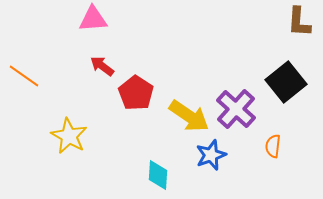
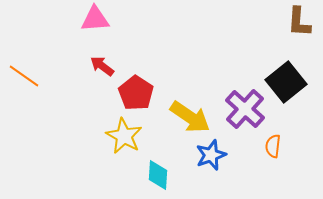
pink triangle: moved 2 px right
purple cross: moved 9 px right
yellow arrow: moved 1 px right, 1 px down
yellow star: moved 55 px right
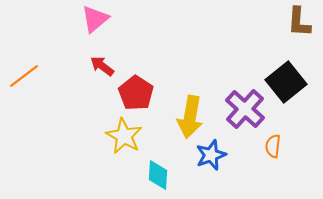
pink triangle: rotated 36 degrees counterclockwise
orange line: rotated 72 degrees counterclockwise
yellow arrow: rotated 66 degrees clockwise
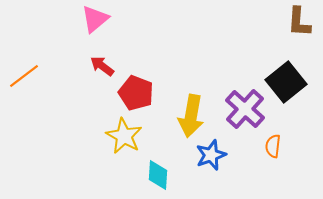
red pentagon: rotated 12 degrees counterclockwise
yellow arrow: moved 1 px right, 1 px up
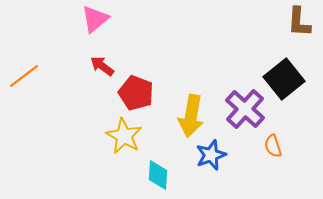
black square: moved 2 px left, 3 px up
orange semicircle: rotated 25 degrees counterclockwise
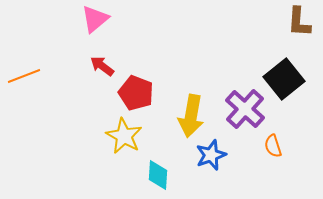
orange line: rotated 16 degrees clockwise
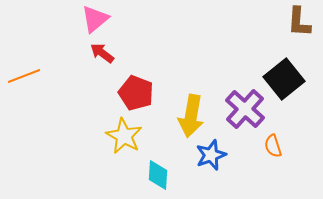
red arrow: moved 13 px up
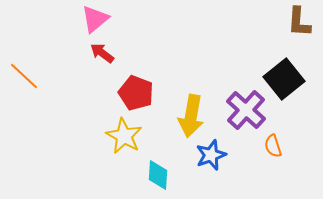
orange line: rotated 64 degrees clockwise
purple cross: moved 1 px right, 1 px down
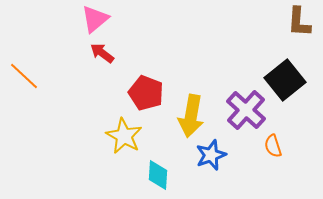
black square: moved 1 px right, 1 px down
red pentagon: moved 10 px right
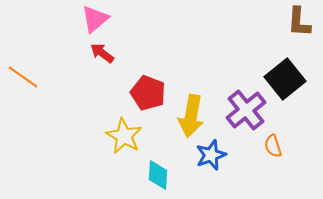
orange line: moved 1 px left, 1 px down; rotated 8 degrees counterclockwise
black square: moved 1 px up
red pentagon: moved 2 px right
purple cross: rotated 9 degrees clockwise
